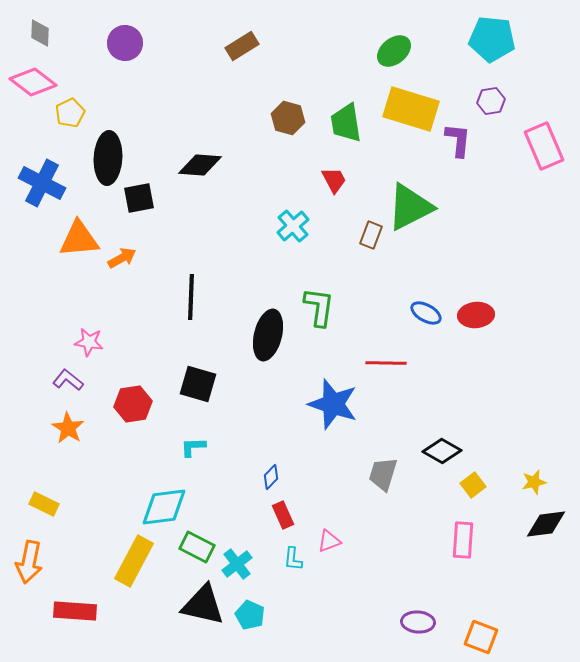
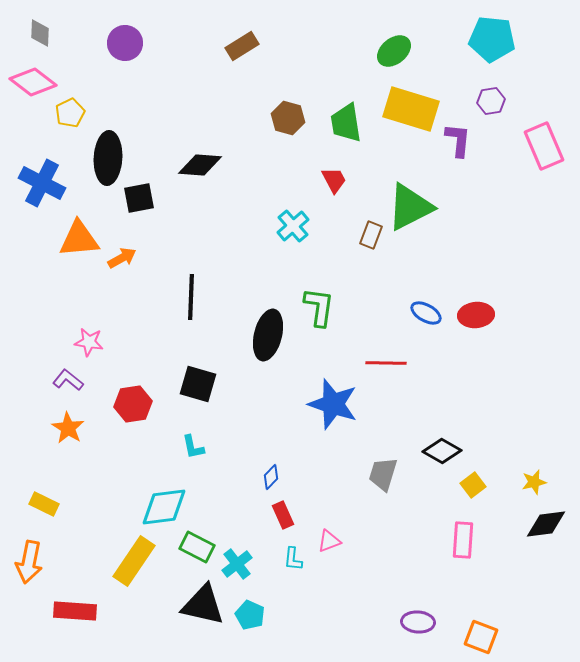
cyan L-shape at (193, 447): rotated 100 degrees counterclockwise
yellow rectangle at (134, 561): rotated 6 degrees clockwise
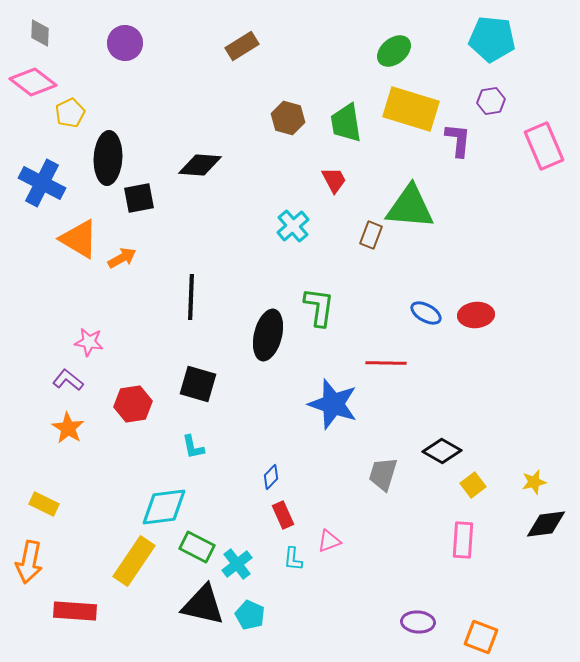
green triangle at (410, 207): rotated 32 degrees clockwise
orange triangle at (79, 239): rotated 36 degrees clockwise
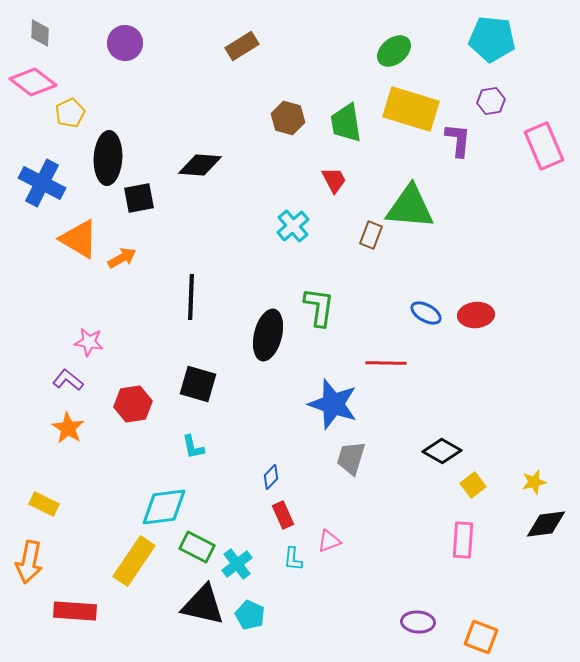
gray trapezoid at (383, 474): moved 32 px left, 16 px up
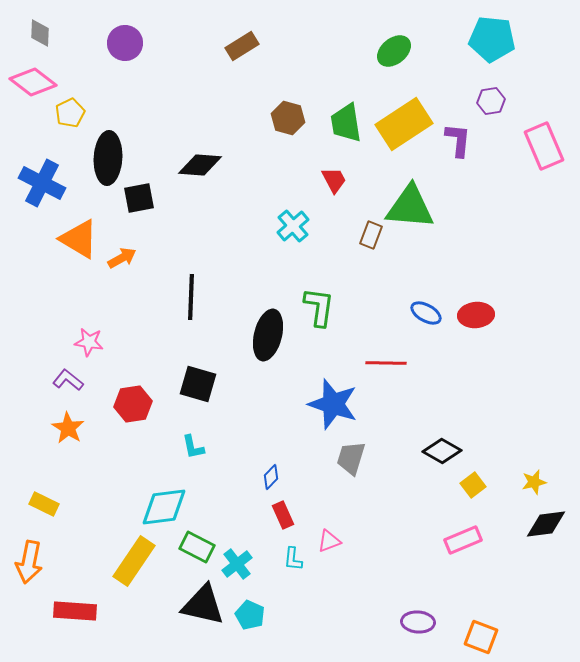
yellow rectangle at (411, 109): moved 7 px left, 15 px down; rotated 50 degrees counterclockwise
pink rectangle at (463, 540): rotated 63 degrees clockwise
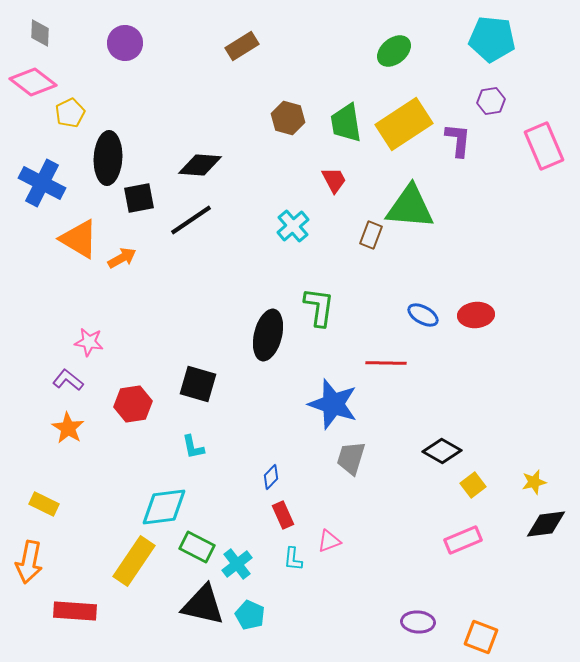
black line at (191, 297): moved 77 px up; rotated 54 degrees clockwise
blue ellipse at (426, 313): moved 3 px left, 2 px down
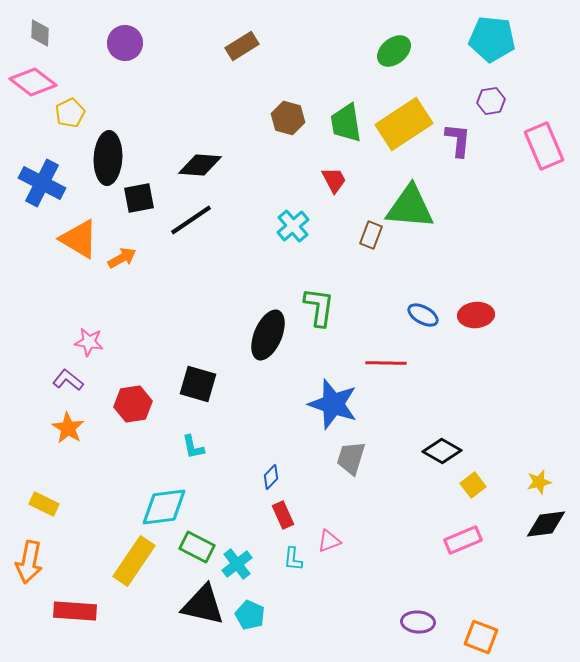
black ellipse at (268, 335): rotated 9 degrees clockwise
yellow star at (534, 482): moved 5 px right
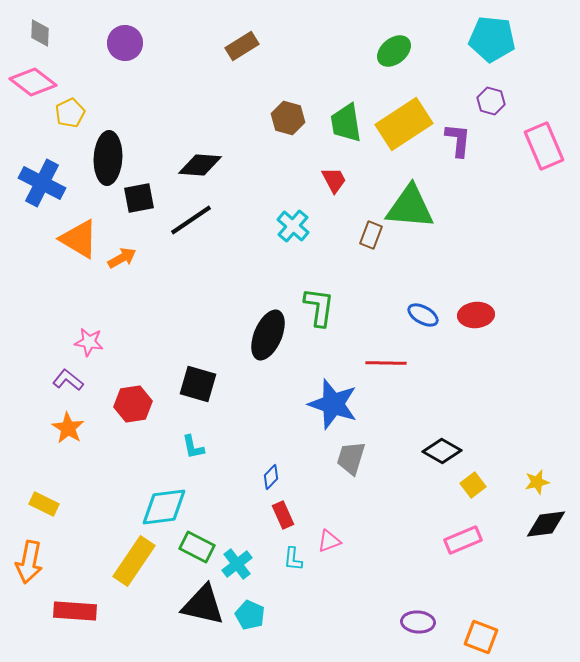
purple hexagon at (491, 101): rotated 24 degrees clockwise
cyan cross at (293, 226): rotated 8 degrees counterclockwise
yellow star at (539, 482): moved 2 px left
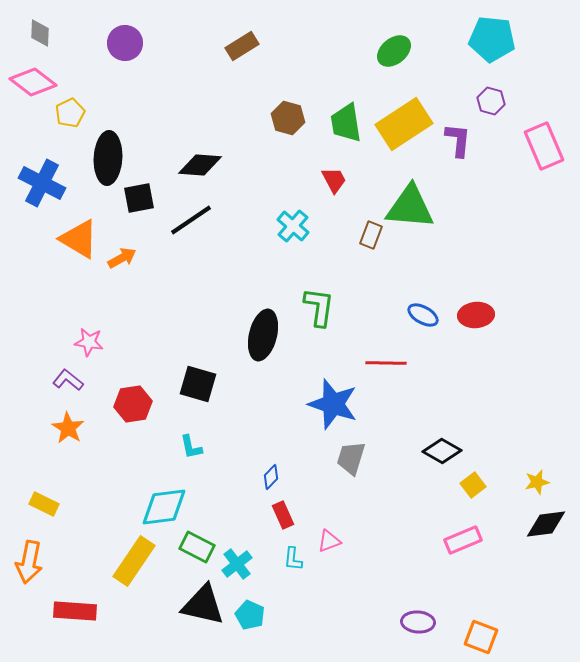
black ellipse at (268, 335): moved 5 px left; rotated 9 degrees counterclockwise
cyan L-shape at (193, 447): moved 2 px left
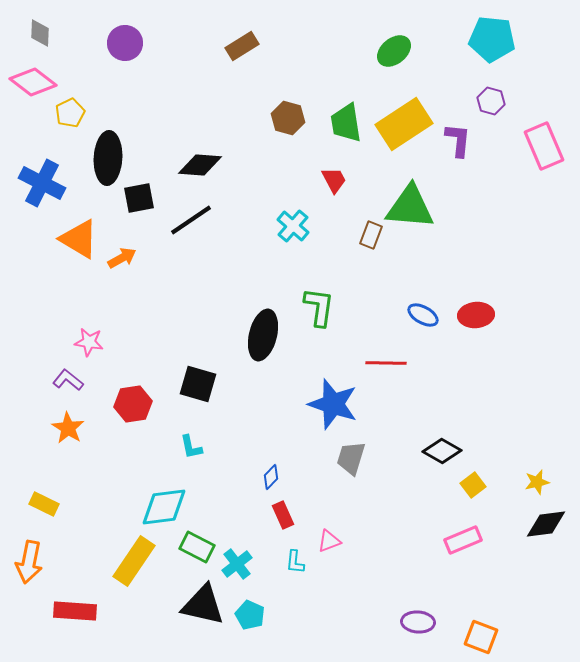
cyan L-shape at (293, 559): moved 2 px right, 3 px down
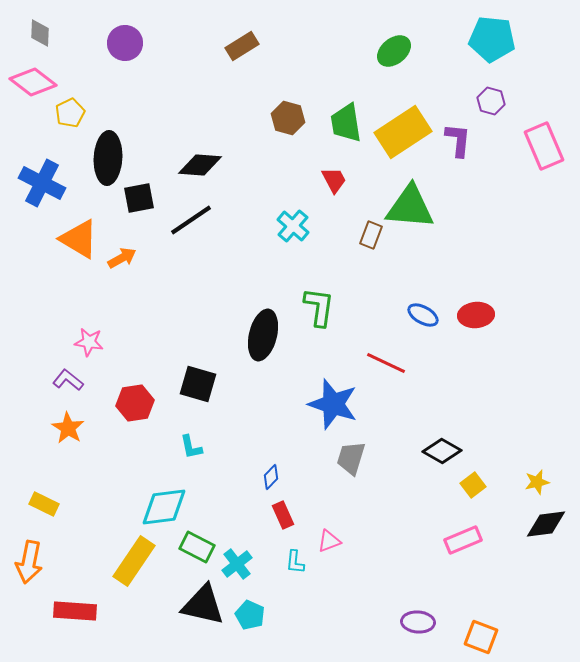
yellow rectangle at (404, 124): moved 1 px left, 8 px down
red line at (386, 363): rotated 24 degrees clockwise
red hexagon at (133, 404): moved 2 px right, 1 px up
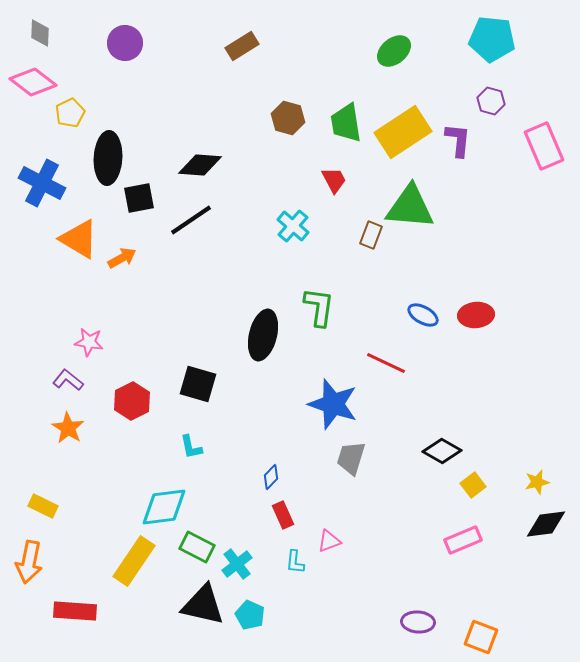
red hexagon at (135, 403): moved 3 px left, 2 px up; rotated 18 degrees counterclockwise
yellow rectangle at (44, 504): moved 1 px left, 2 px down
